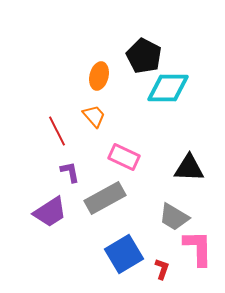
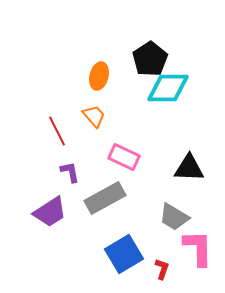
black pentagon: moved 6 px right, 3 px down; rotated 12 degrees clockwise
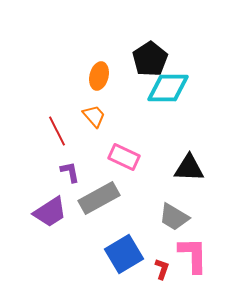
gray rectangle: moved 6 px left
pink L-shape: moved 5 px left, 7 px down
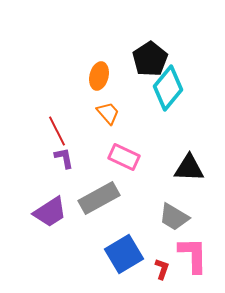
cyan diamond: rotated 51 degrees counterclockwise
orange trapezoid: moved 14 px right, 3 px up
purple L-shape: moved 6 px left, 14 px up
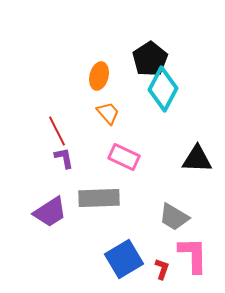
cyan diamond: moved 5 px left, 1 px down; rotated 12 degrees counterclockwise
black triangle: moved 8 px right, 9 px up
gray rectangle: rotated 27 degrees clockwise
blue square: moved 5 px down
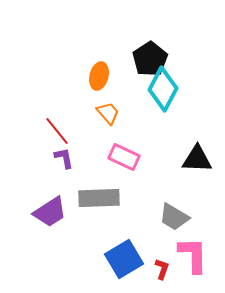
red line: rotated 12 degrees counterclockwise
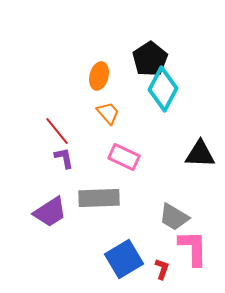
black triangle: moved 3 px right, 5 px up
pink L-shape: moved 7 px up
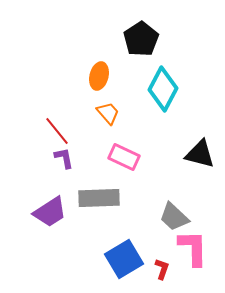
black pentagon: moved 9 px left, 20 px up
black triangle: rotated 12 degrees clockwise
gray trapezoid: rotated 12 degrees clockwise
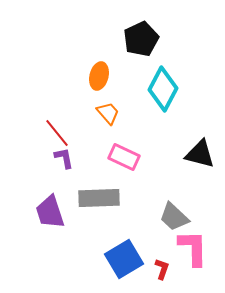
black pentagon: rotated 8 degrees clockwise
red line: moved 2 px down
purple trapezoid: rotated 105 degrees clockwise
